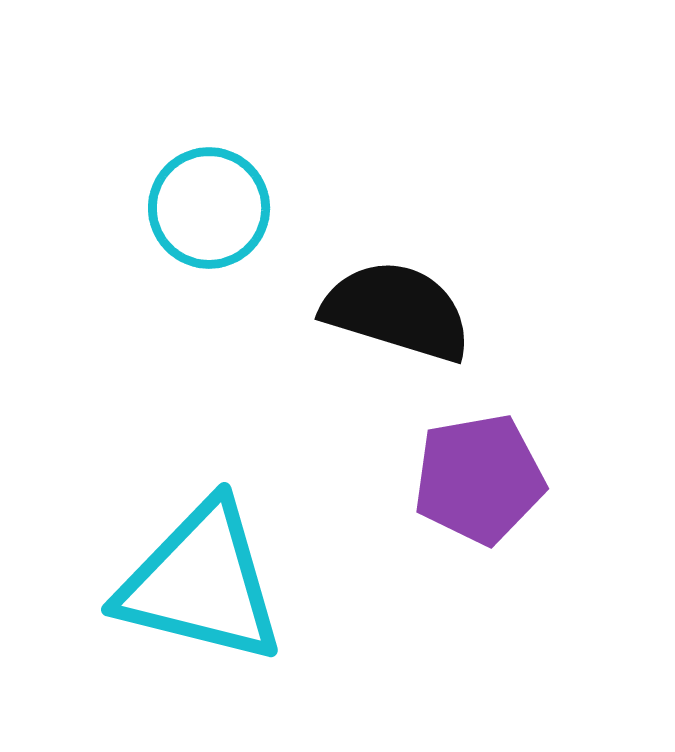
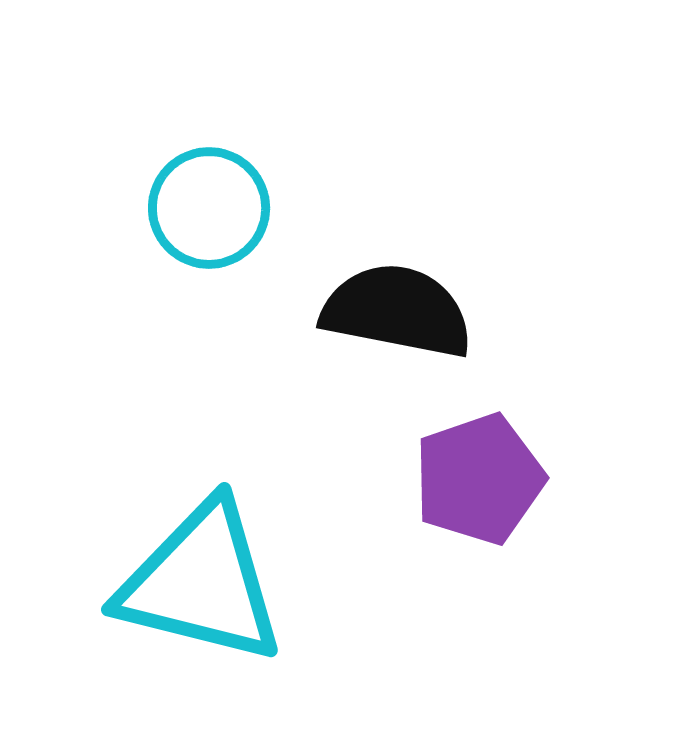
black semicircle: rotated 6 degrees counterclockwise
purple pentagon: rotated 9 degrees counterclockwise
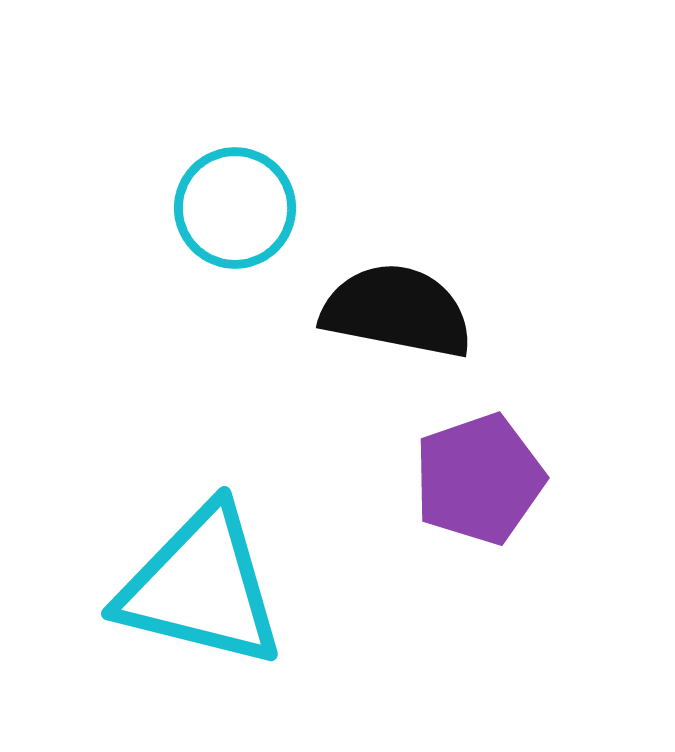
cyan circle: moved 26 px right
cyan triangle: moved 4 px down
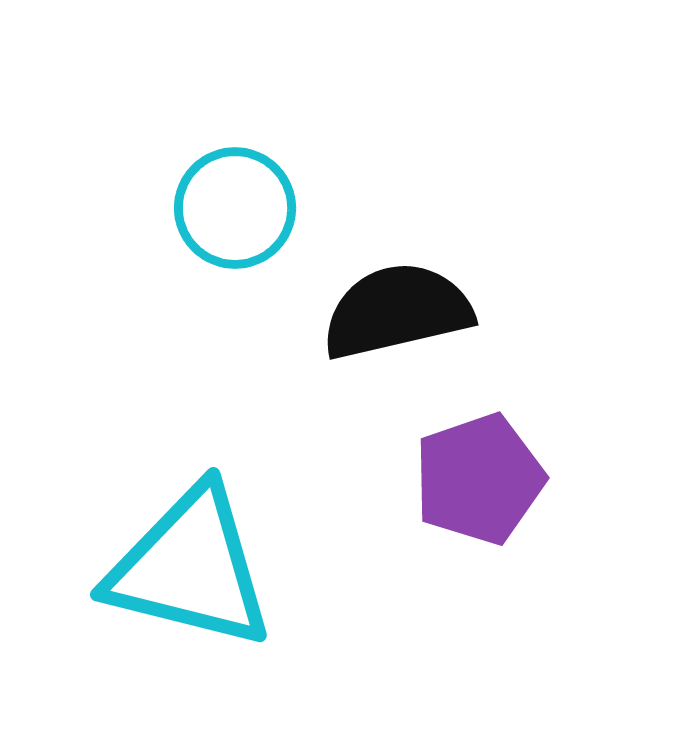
black semicircle: rotated 24 degrees counterclockwise
cyan triangle: moved 11 px left, 19 px up
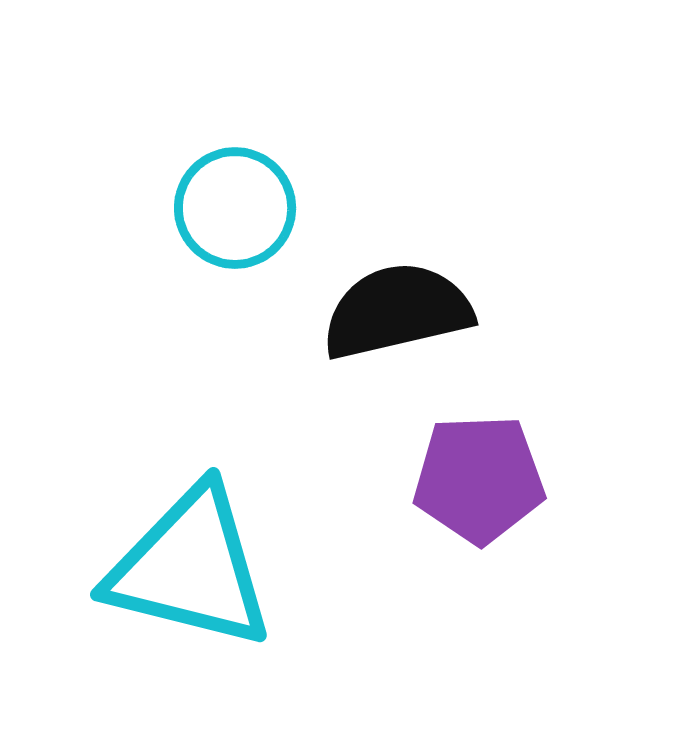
purple pentagon: rotated 17 degrees clockwise
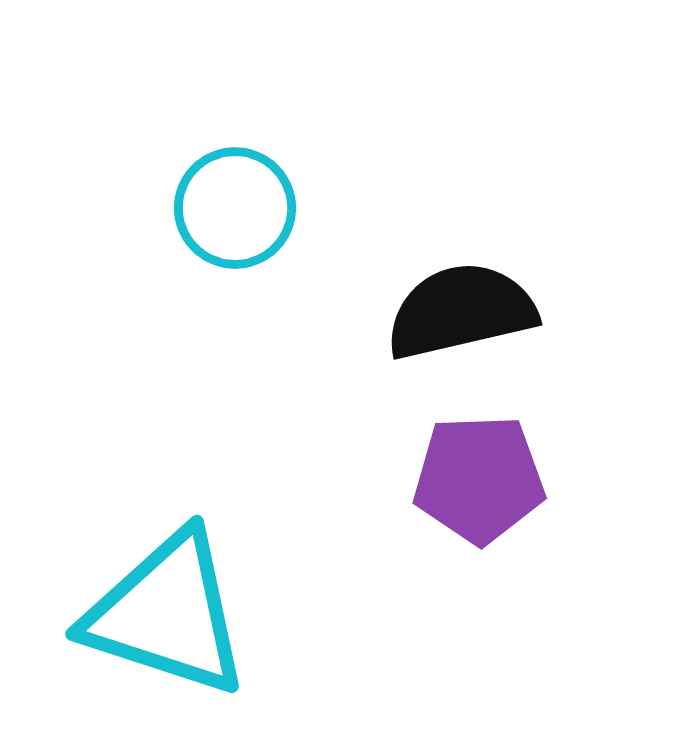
black semicircle: moved 64 px right
cyan triangle: moved 23 px left, 46 px down; rotated 4 degrees clockwise
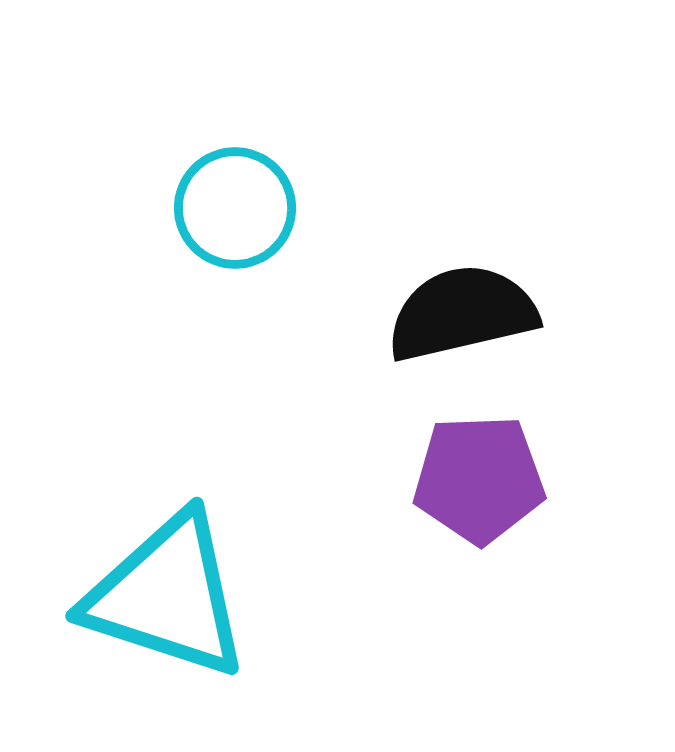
black semicircle: moved 1 px right, 2 px down
cyan triangle: moved 18 px up
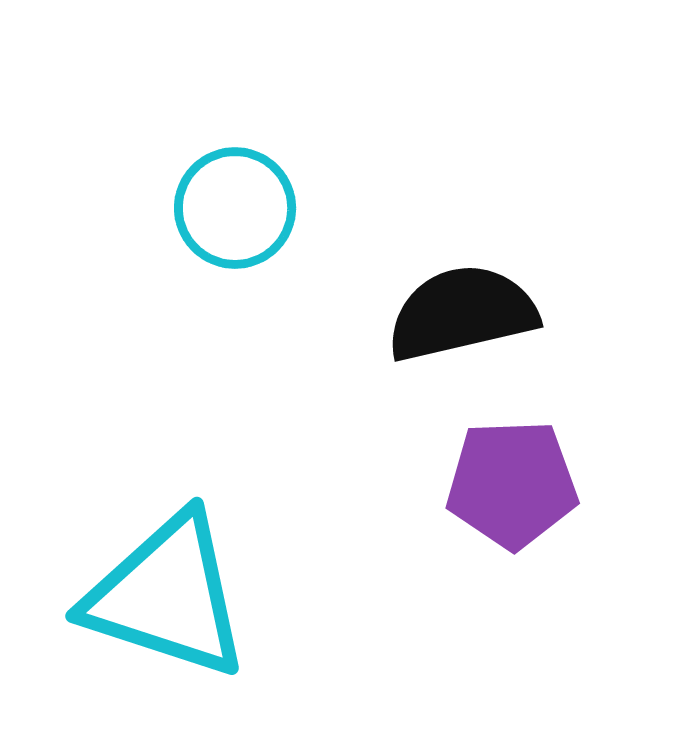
purple pentagon: moved 33 px right, 5 px down
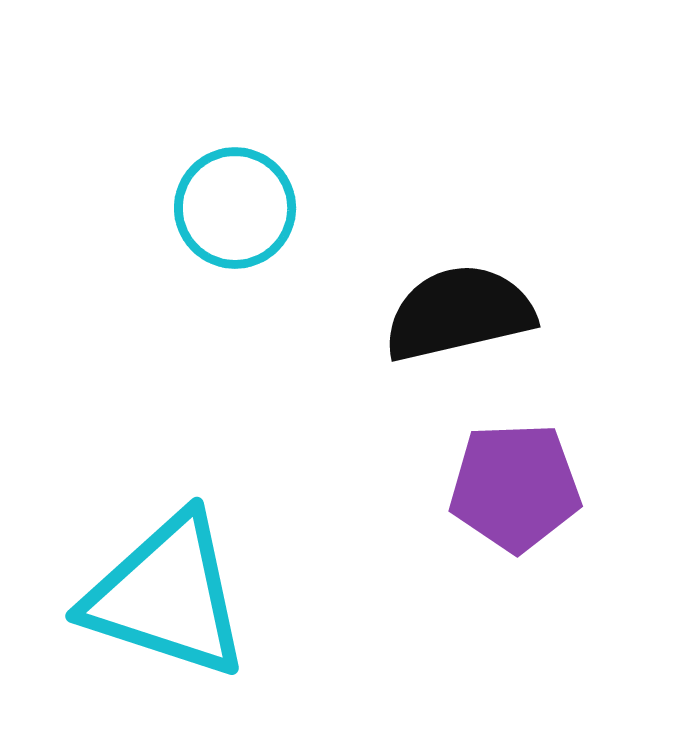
black semicircle: moved 3 px left
purple pentagon: moved 3 px right, 3 px down
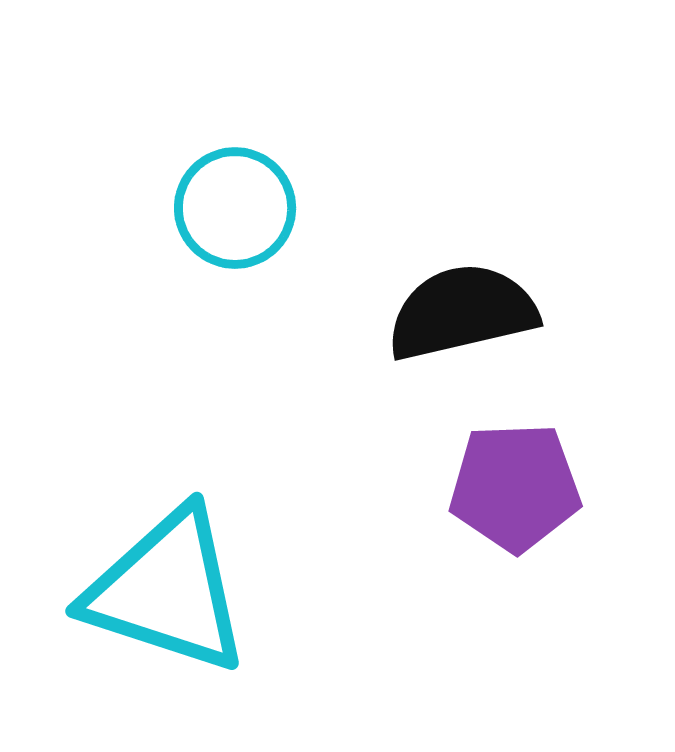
black semicircle: moved 3 px right, 1 px up
cyan triangle: moved 5 px up
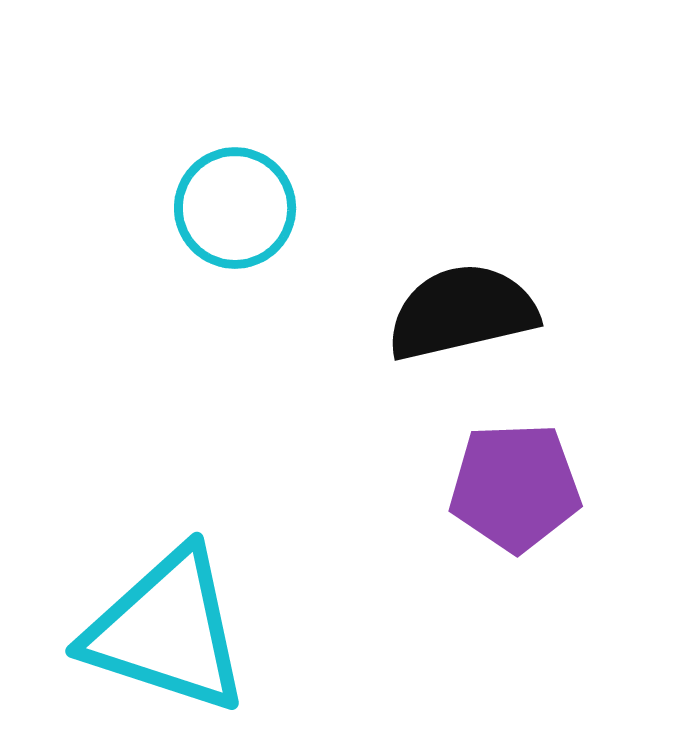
cyan triangle: moved 40 px down
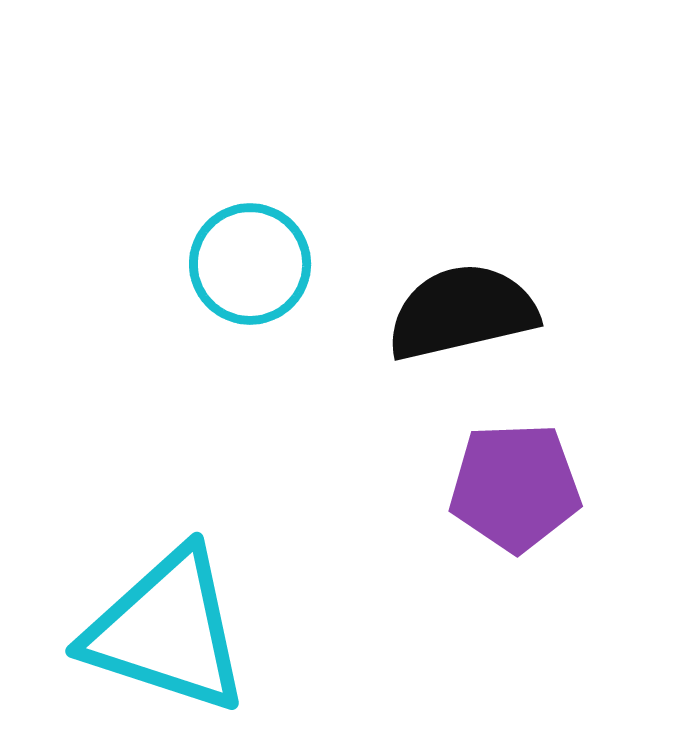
cyan circle: moved 15 px right, 56 px down
